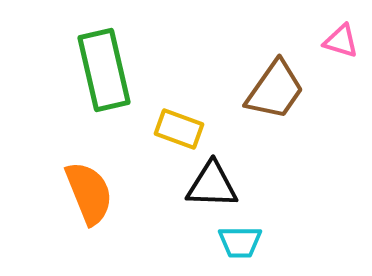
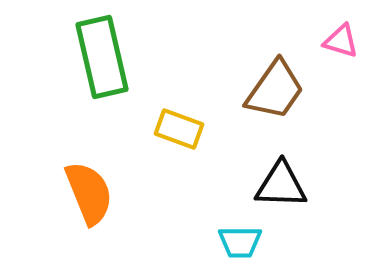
green rectangle: moved 2 px left, 13 px up
black triangle: moved 69 px right
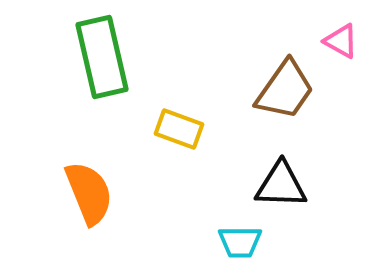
pink triangle: rotated 12 degrees clockwise
brown trapezoid: moved 10 px right
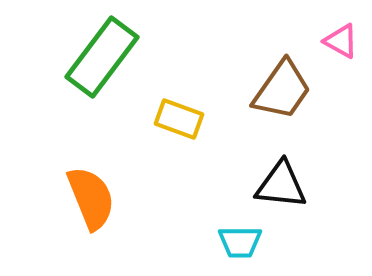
green rectangle: rotated 50 degrees clockwise
brown trapezoid: moved 3 px left
yellow rectangle: moved 10 px up
black triangle: rotated 4 degrees clockwise
orange semicircle: moved 2 px right, 5 px down
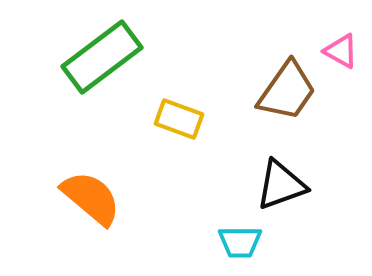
pink triangle: moved 10 px down
green rectangle: rotated 16 degrees clockwise
brown trapezoid: moved 5 px right, 1 px down
black triangle: rotated 26 degrees counterclockwise
orange semicircle: rotated 28 degrees counterclockwise
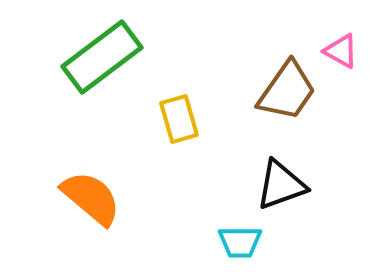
yellow rectangle: rotated 54 degrees clockwise
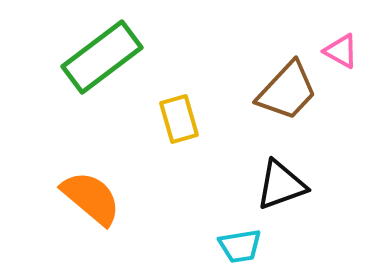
brown trapezoid: rotated 8 degrees clockwise
cyan trapezoid: moved 4 px down; rotated 9 degrees counterclockwise
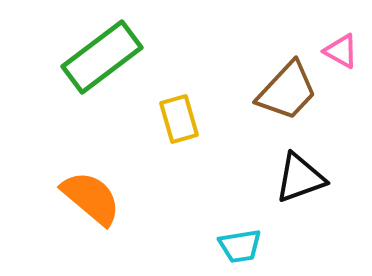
black triangle: moved 19 px right, 7 px up
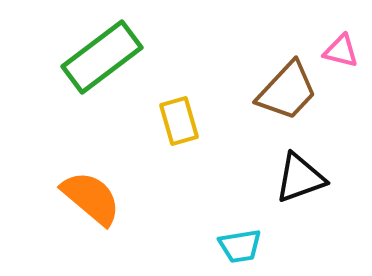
pink triangle: rotated 15 degrees counterclockwise
yellow rectangle: moved 2 px down
